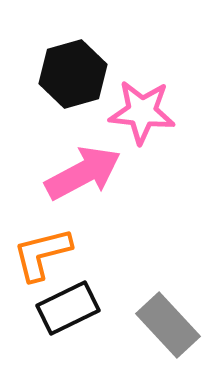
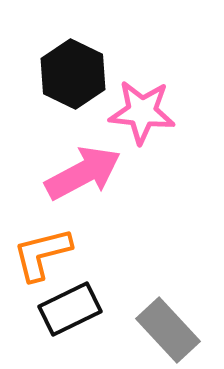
black hexagon: rotated 18 degrees counterclockwise
black rectangle: moved 2 px right, 1 px down
gray rectangle: moved 5 px down
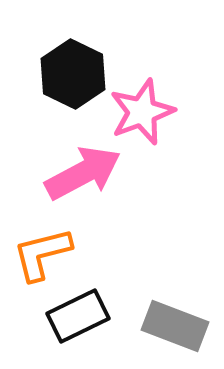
pink star: rotated 26 degrees counterclockwise
black rectangle: moved 8 px right, 7 px down
gray rectangle: moved 7 px right, 4 px up; rotated 26 degrees counterclockwise
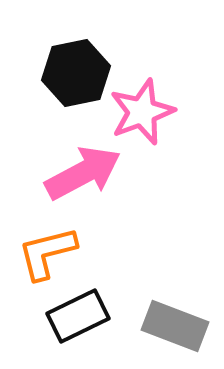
black hexagon: moved 3 px right, 1 px up; rotated 22 degrees clockwise
orange L-shape: moved 5 px right, 1 px up
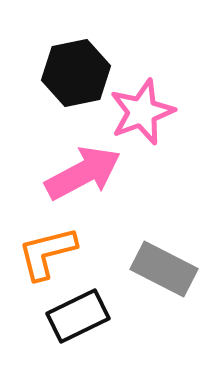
gray rectangle: moved 11 px left, 57 px up; rotated 6 degrees clockwise
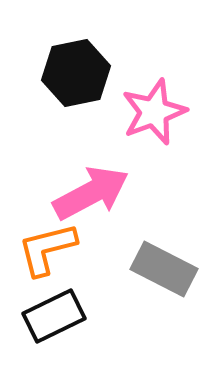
pink star: moved 12 px right
pink arrow: moved 8 px right, 20 px down
orange L-shape: moved 4 px up
black rectangle: moved 24 px left
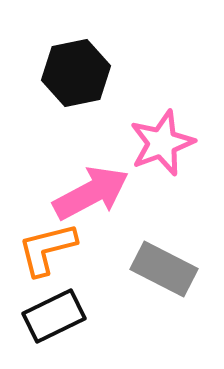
pink star: moved 8 px right, 31 px down
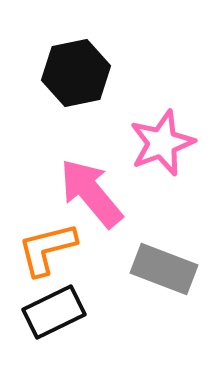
pink arrow: rotated 102 degrees counterclockwise
gray rectangle: rotated 6 degrees counterclockwise
black rectangle: moved 4 px up
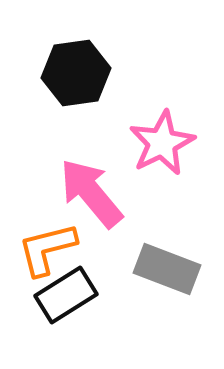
black hexagon: rotated 4 degrees clockwise
pink star: rotated 6 degrees counterclockwise
gray rectangle: moved 3 px right
black rectangle: moved 12 px right, 17 px up; rotated 6 degrees counterclockwise
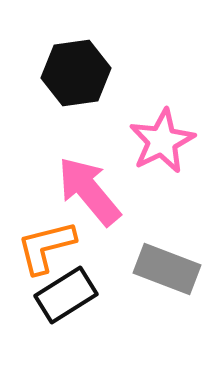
pink star: moved 2 px up
pink arrow: moved 2 px left, 2 px up
orange L-shape: moved 1 px left, 2 px up
